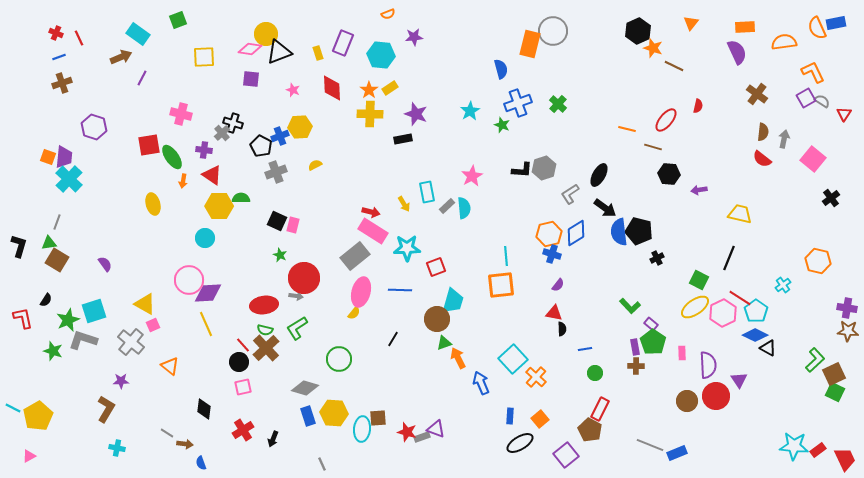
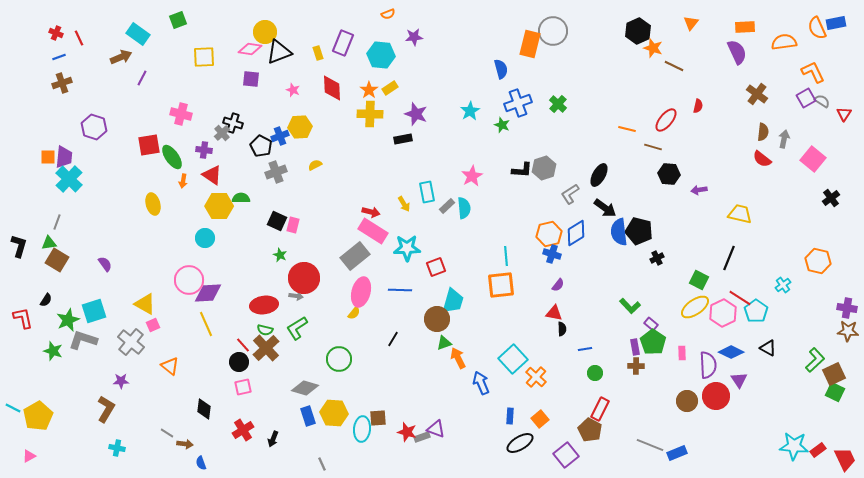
yellow circle at (266, 34): moved 1 px left, 2 px up
orange square at (48, 157): rotated 21 degrees counterclockwise
blue diamond at (755, 335): moved 24 px left, 17 px down
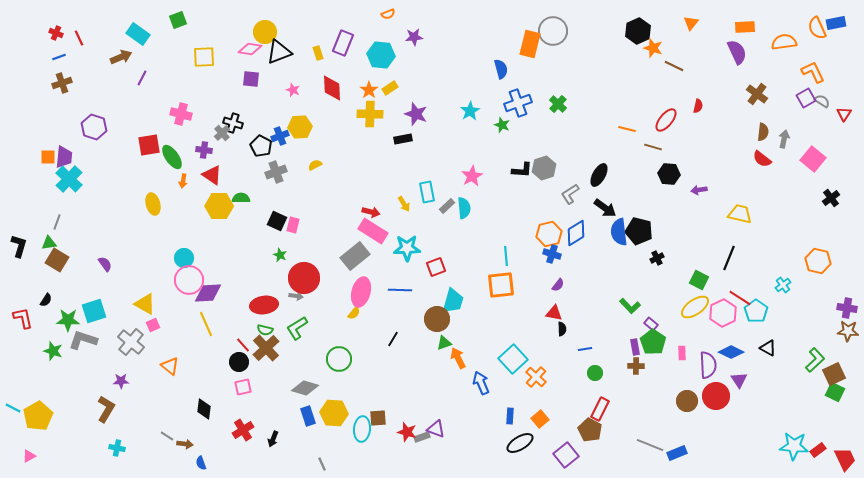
cyan circle at (205, 238): moved 21 px left, 20 px down
green star at (68, 320): rotated 25 degrees clockwise
gray line at (167, 433): moved 3 px down
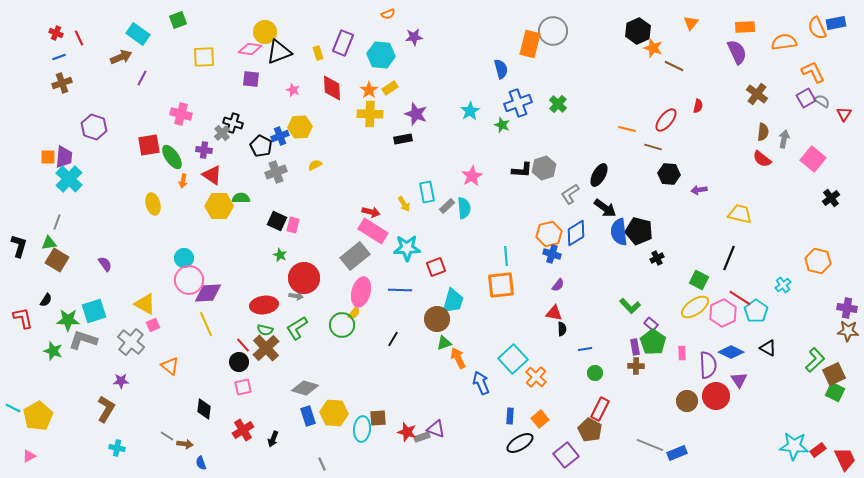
green circle at (339, 359): moved 3 px right, 34 px up
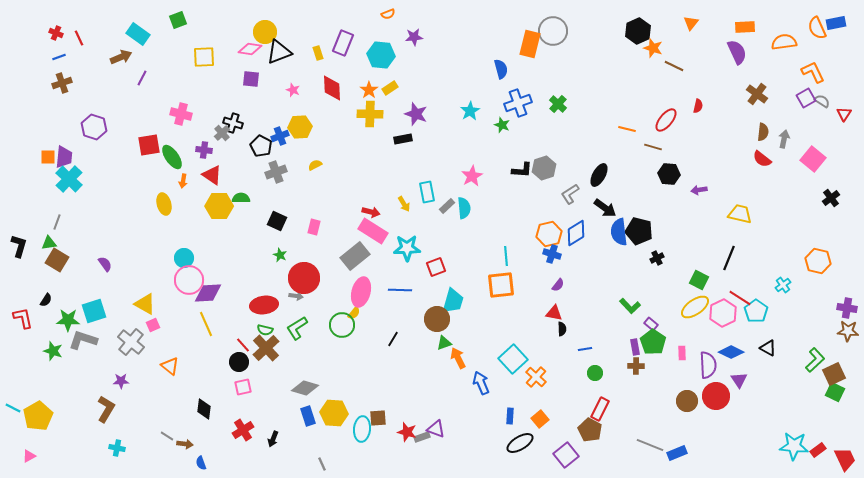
yellow ellipse at (153, 204): moved 11 px right
pink rectangle at (293, 225): moved 21 px right, 2 px down
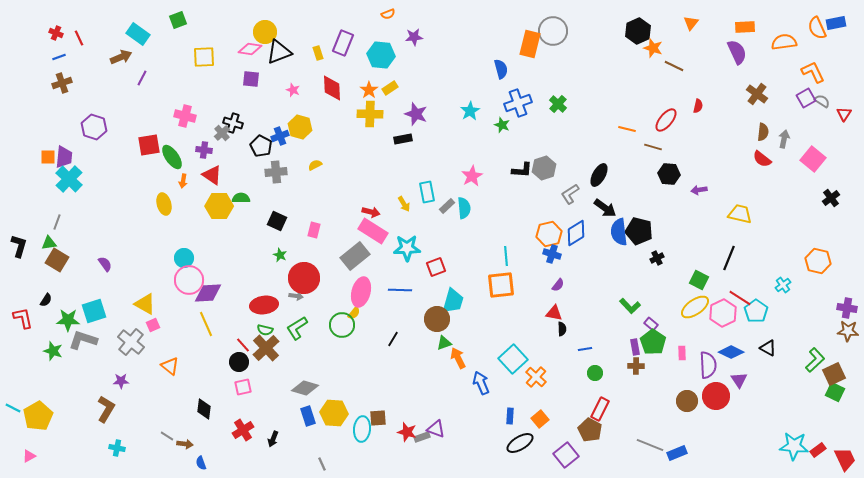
pink cross at (181, 114): moved 4 px right, 2 px down
yellow hexagon at (300, 127): rotated 20 degrees clockwise
gray cross at (276, 172): rotated 15 degrees clockwise
pink rectangle at (314, 227): moved 3 px down
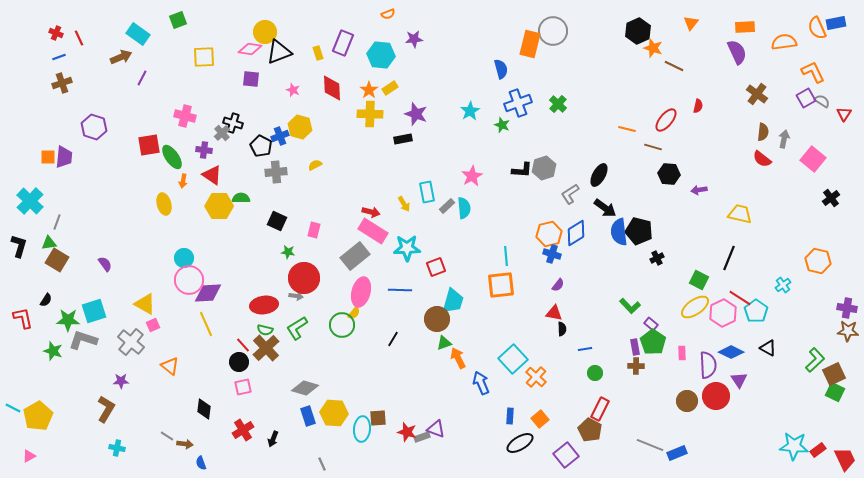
purple star at (414, 37): moved 2 px down
cyan cross at (69, 179): moved 39 px left, 22 px down
green star at (280, 255): moved 8 px right, 3 px up; rotated 16 degrees counterclockwise
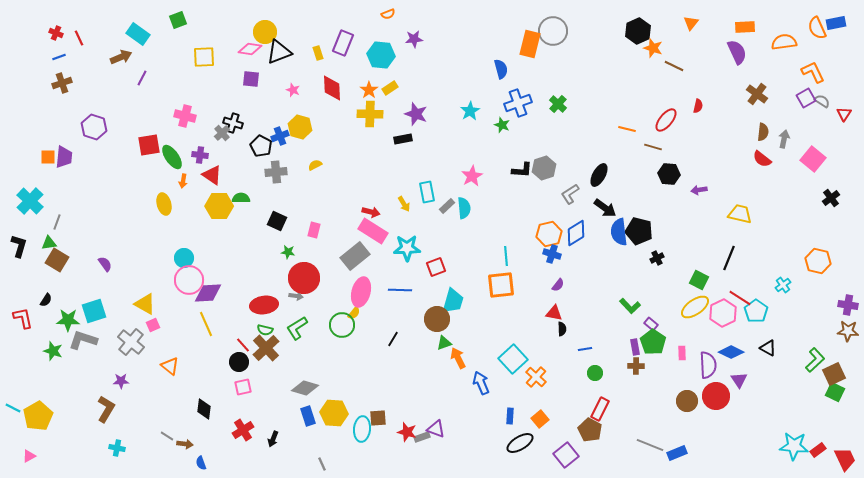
purple cross at (204, 150): moved 4 px left, 5 px down
purple cross at (847, 308): moved 1 px right, 3 px up
